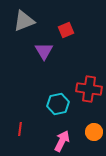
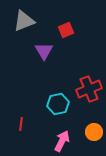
red cross: rotated 30 degrees counterclockwise
red line: moved 1 px right, 5 px up
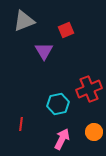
pink arrow: moved 2 px up
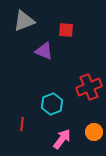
red square: rotated 28 degrees clockwise
purple triangle: rotated 36 degrees counterclockwise
red cross: moved 2 px up
cyan hexagon: moved 6 px left; rotated 10 degrees counterclockwise
red line: moved 1 px right
pink arrow: rotated 10 degrees clockwise
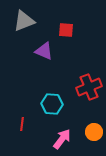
cyan hexagon: rotated 25 degrees clockwise
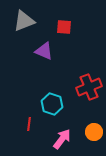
red square: moved 2 px left, 3 px up
cyan hexagon: rotated 15 degrees clockwise
red line: moved 7 px right
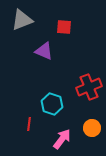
gray triangle: moved 2 px left, 1 px up
orange circle: moved 2 px left, 4 px up
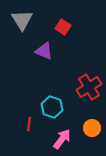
gray triangle: rotated 40 degrees counterclockwise
red square: moved 1 px left; rotated 28 degrees clockwise
red cross: rotated 10 degrees counterclockwise
cyan hexagon: moved 3 px down
